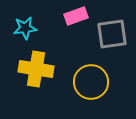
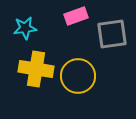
yellow circle: moved 13 px left, 6 px up
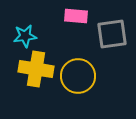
pink rectangle: rotated 25 degrees clockwise
cyan star: moved 8 px down
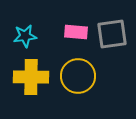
pink rectangle: moved 16 px down
yellow cross: moved 5 px left, 8 px down; rotated 8 degrees counterclockwise
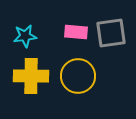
gray square: moved 1 px left, 1 px up
yellow cross: moved 1 px up
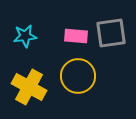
pink rectangle: moved 4 px down
yellow cross: moved 2 px left, 11 px down; rotated 28 degrees clockwise
